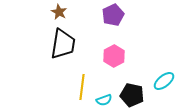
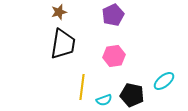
brown star: rotated 28 degrees clockwise
pink hexagon: rotated 20 degrees clockwise
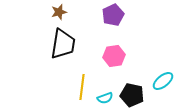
cyan ellipse: moved 1 px left
cyan semicircle: moved 1 px right, 2 px up
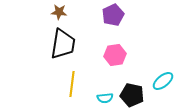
brown star: rotated 21 degrees clockwise
pink hexagon: moved 1 px right, 1 px up
yellow line: moved 10 px left, 3 px up
cyan semicircle: rotated 14 degrees clockwise
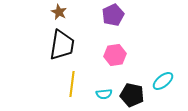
brown star: rotated 21 degrees clockwise
black trapezoid: moved 1 px left, 1 px down
cyan semicircle: moved 1 px left, 4 px up
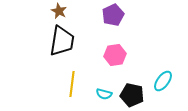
brown star: moved 1 px up
black trapezoid: moved 4 px up
cyan ellipse: rotated 15 degrees counterclockwise
cyan semicircle: rotated 21 degrees clockwise
